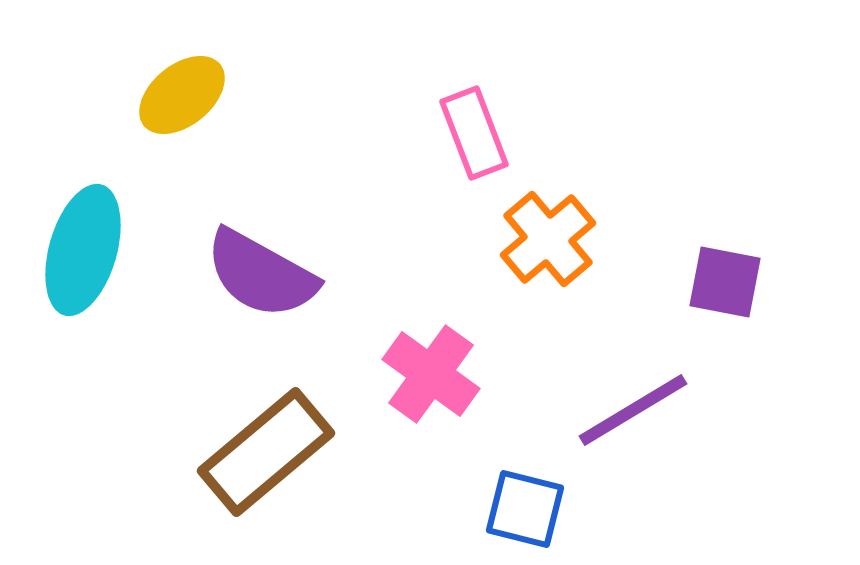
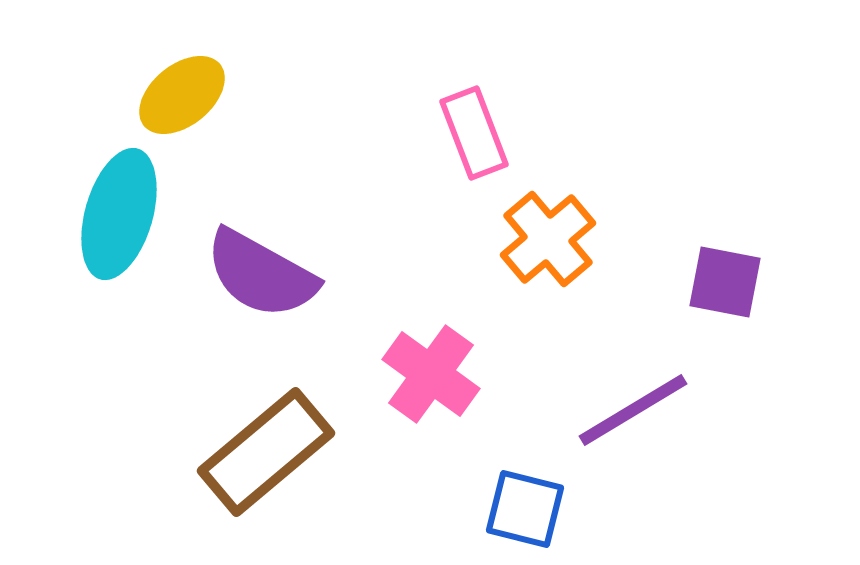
cyan ellipse: moved 36 px right, 36 px up
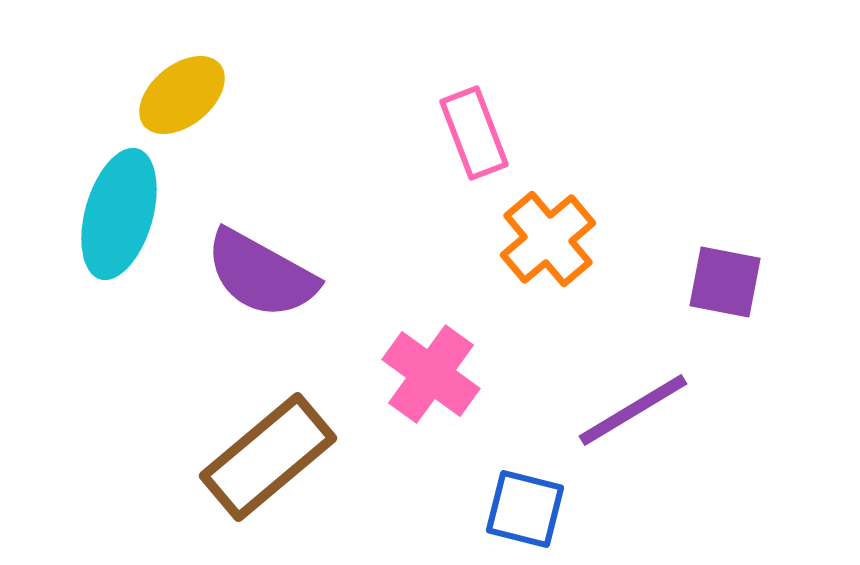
brown rectangle: moved 2 px right, 5 px down
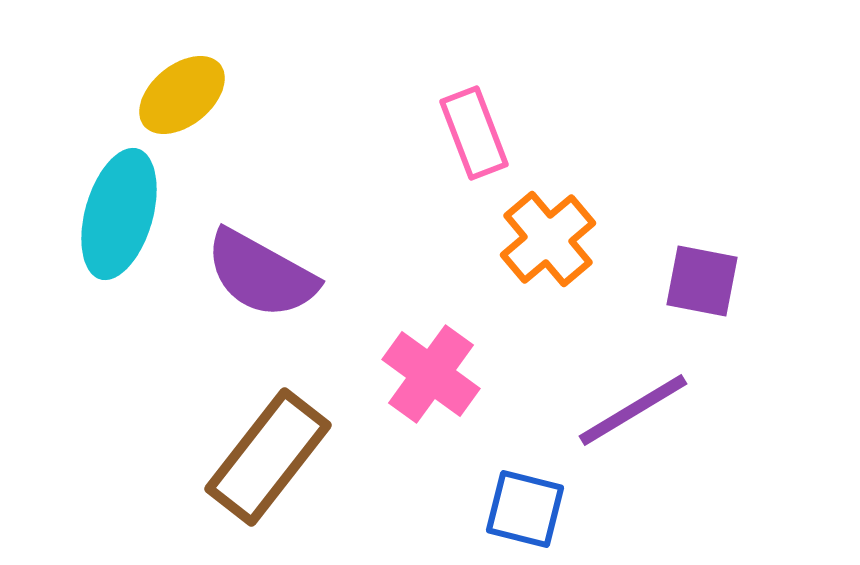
purple square: moved 23 px left, 1 px up
brown rectangle: rotated 12 degrees counterclockwise
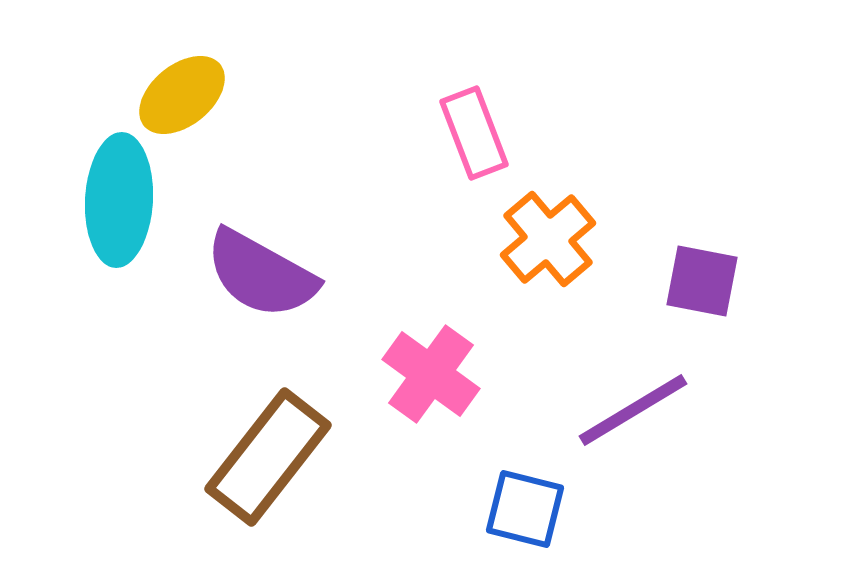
cyan ellipse: moved 14 px up; rotated 13 degrees counterclockwise
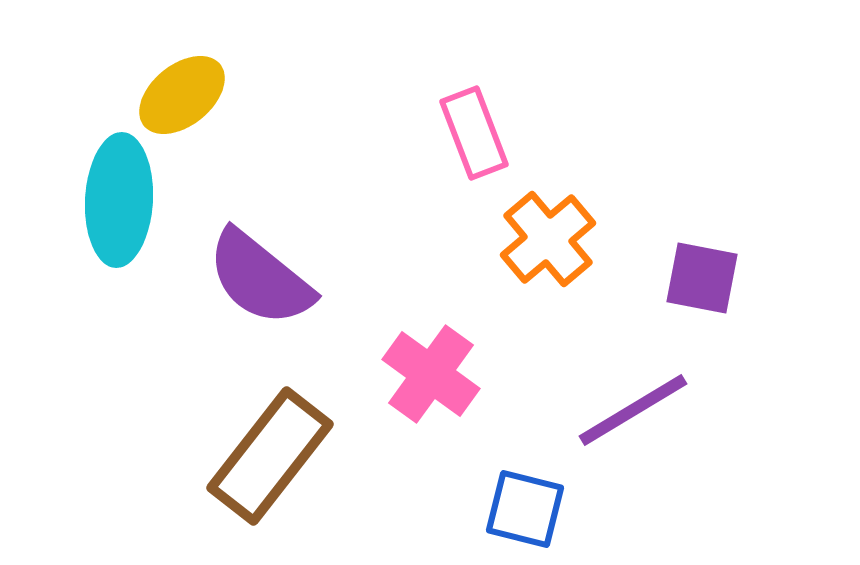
purple semicircle: moved 1 px left, 4 px down; rotated 10 degrees clockwise
purple square: moved 3 px up
brown rectangle: moved 2 px right, 1 px up
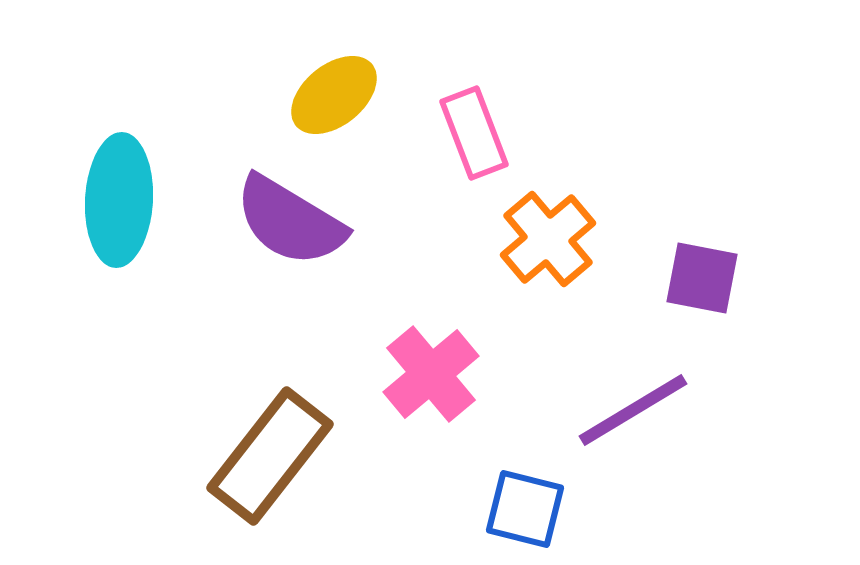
yellow ellipse: moved 152 px right
purple semicircle: moved 30 px right, 57 px up; rotated 8 degrees counterclockwise
pink cross: rotated 14 degrees clockwise
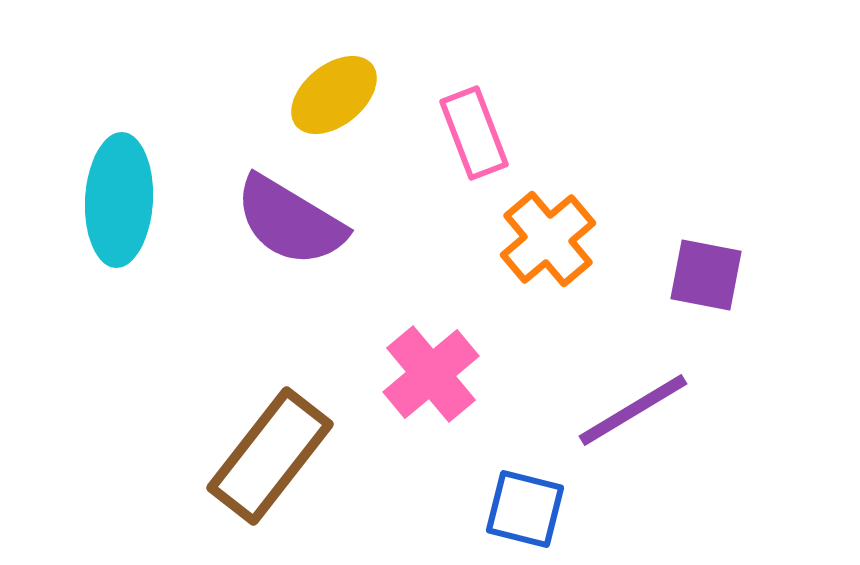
purple square: moved 4 px right, 3 px up
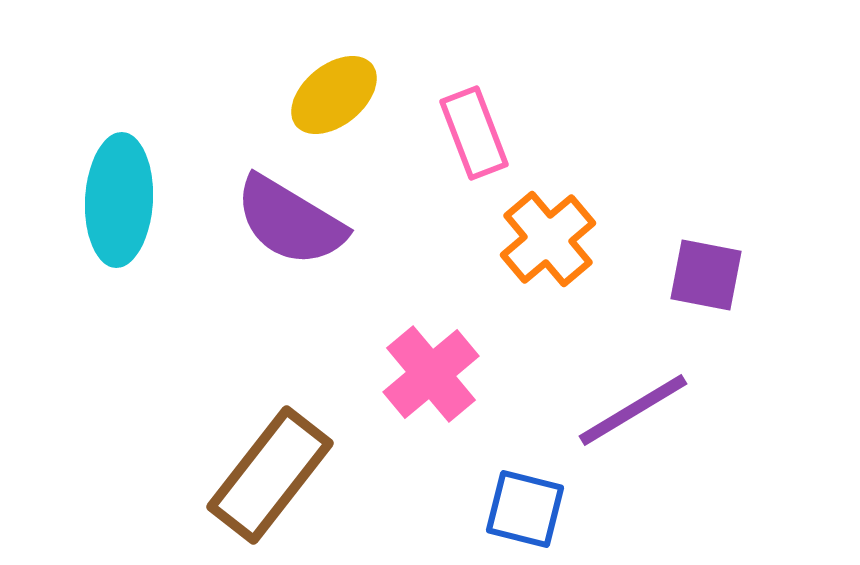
brown rectangle: moved 19 px down
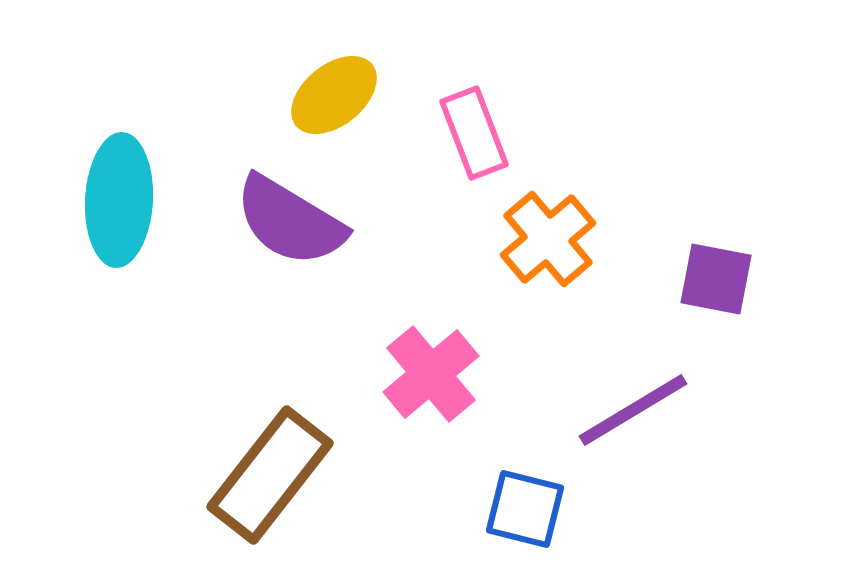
purple square: moved 10 px right, 4 px down
